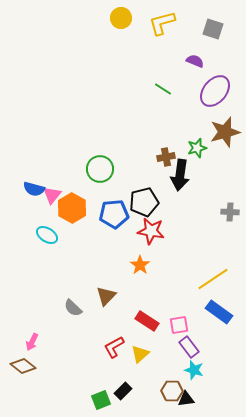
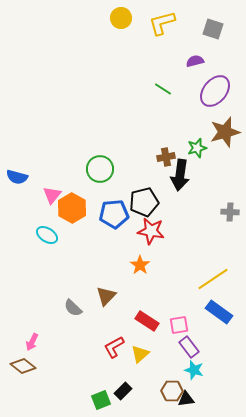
purple semicircle: rotated 36 degrees counterclockwise
blue semicircle: moved 17 px left, 12 px up
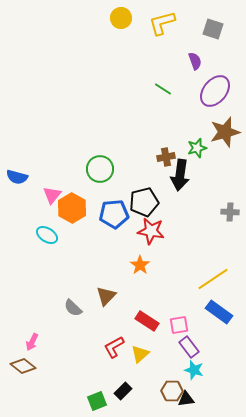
purple semicircle: rotated 84 degrees clockwise
green square: moved 4 px left, 1 px down
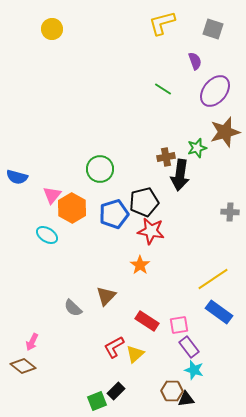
yellow circle: moved 69 px left, 11 px down
blue pentagon: rotated 12 degrees counterclockwise
yellow triangle: moved 5 px left
black rectangle: moved 7 px left
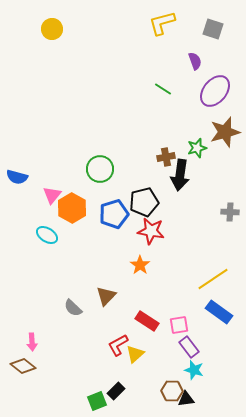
pink arrow: rotated 30 degrees counterclockwise
red L-shape: moved 4 px right, 2 px up
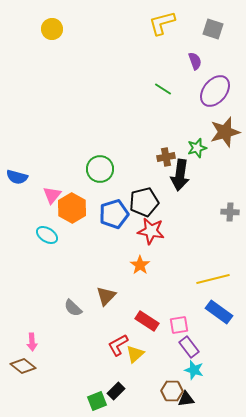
yellow line: rotated 20 degrees clockwise
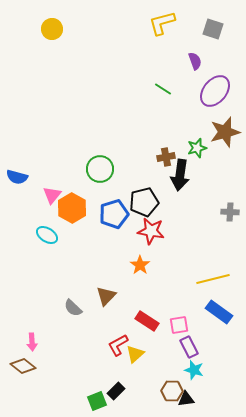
purple rectangle: rotated 10 degrees clockwise
